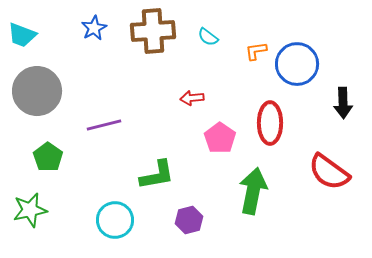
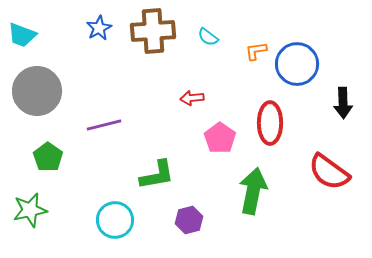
blue star: moved 5 px right
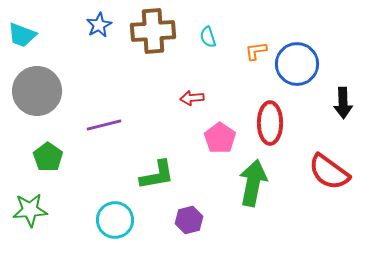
blue star: moved 3 px up
cyan semicircle: rotated 35 degrees clockwise
green arrow: moved 8 px up
green star: rotated 8 degrees clockwise
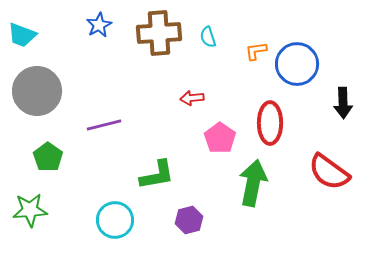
brown cross: moved 6 px right, 2 px down
